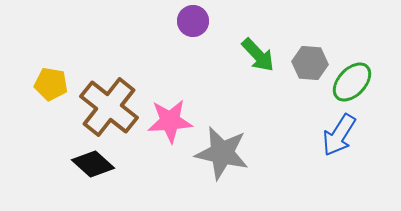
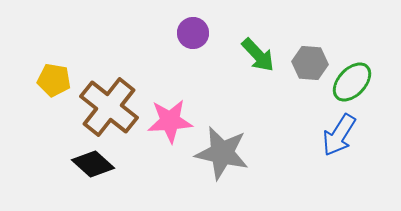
purple circle: moved 12 px down
yellow pentagon: moved 3 px right, 4 px up
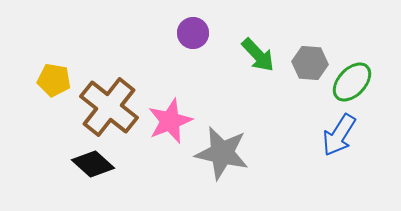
pink star: rotated 18 degrees counterclockwise
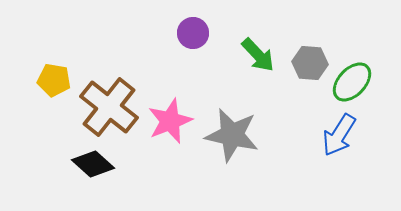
gray star: moved 10 px right, 18 px up
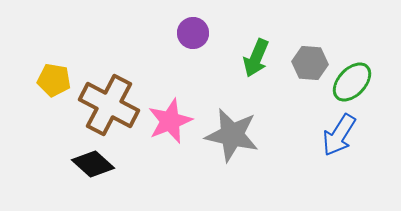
green arrow: moved 2 px left, 3 px down; rotated 66 degrees clockwise
brown cross: moved 2 px up; rotated 10 degrees counterclockwise
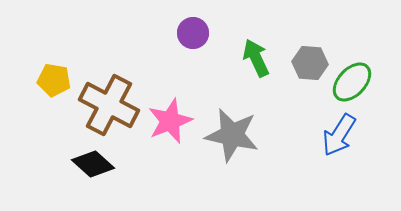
green arrow: rotated 132 degrees clockwise
